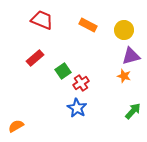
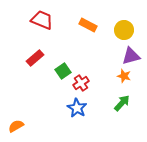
green arrow: moved 11 px left, 8 px up
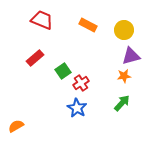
orange star: rotated 24 degrees counterclockwise
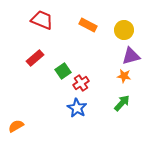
orange star: rotated 16 degrees clockwise
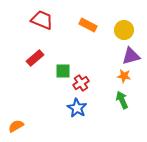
green square: rotated 35 degrees clockwise
green arrow: moved 3 px up; rotated 66 degrees counterclockwise
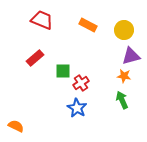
orange semicircle: rotated 56 degrees clockwise
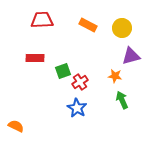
red trapezoid: rotated 25 degrees counterclockwise
yellow circle: moved 2 px left, 2 px up
red rectangle: rotated 42 degrees clockwise
green square: rotated 21 degrees counterclockwise
orange star: moved 9 px left
red cross: moved 1 px left, 1 px up
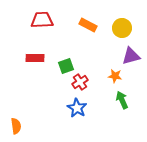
green square: moved 3 px right, 5 px up
orange semicircle: rotated 56 degrees clockwise
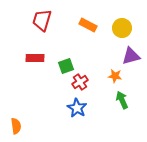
red trapezoid: rotated 70 degrees counterclockwise
